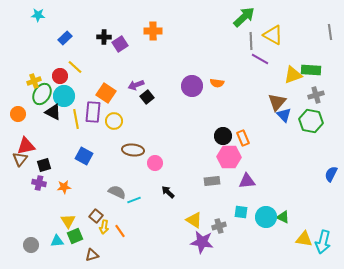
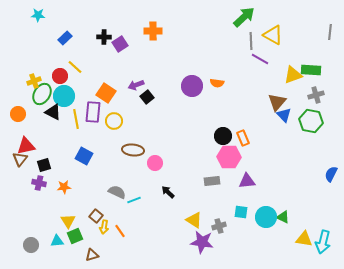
gray line at (330, 32): rotated 14 degrees clockwise
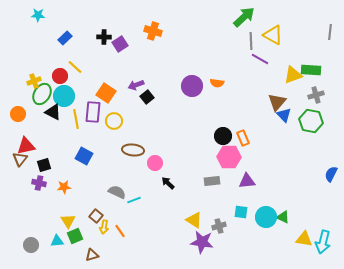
orange cross at (153, 31): rotated 18 degrees clockwise
black arrow at (168, 192): moved 9 px up
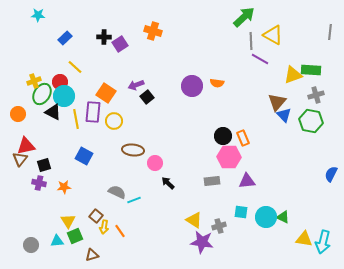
red circle at (60, 76): moved 6 px down
